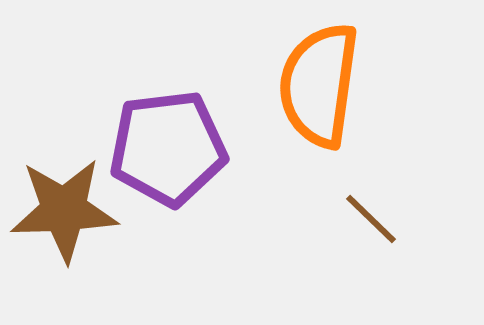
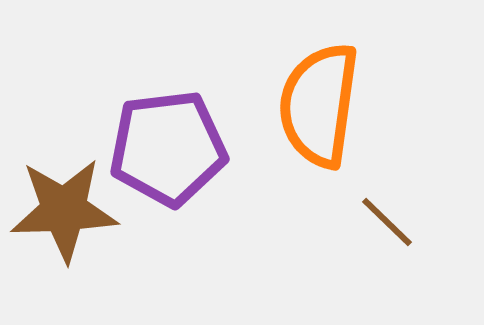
orange semicircle: moved 20 px down
brown line: moved 16 px right, 3 px down
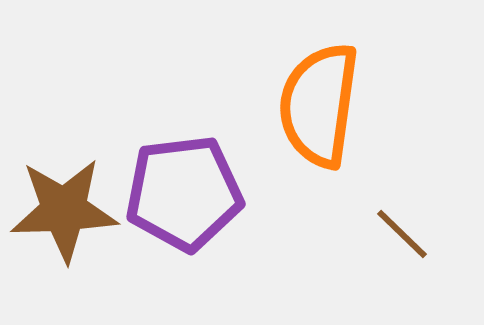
purple pentagon: moved 16 px right, 45 px down
brown line: moved 15 px right, 12 px down
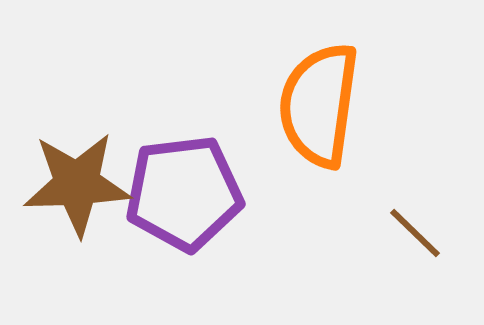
brown star: moved 13 px right, 26 px up
brown line: moved 13 px right, 1 px up
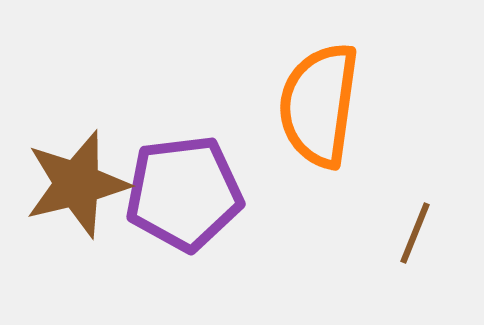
brown star: rotated 12 degrees counterclockwise
brown line: rotated 68 degrees clockwise
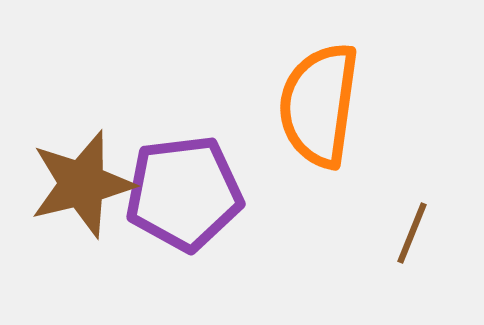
brown star: moved 5 px right
brown line: moved 3 px left
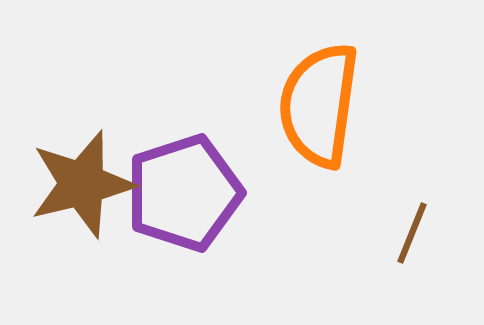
purple pentagon: rotated 11 degrees counterclockwise
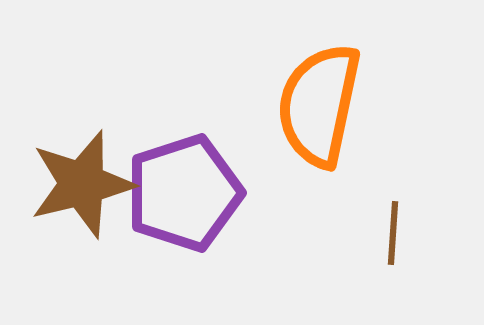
orange semicircle: rotated 4 degrees clockwise
brown line: moved 19 px left; rotated 18 degrees counterclockwise
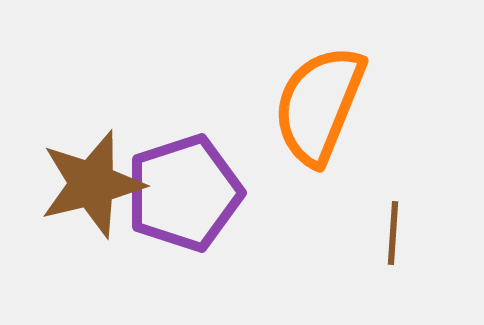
orange semicircle: rotated 10 degrees clockwise
brown star: moved 10 px right
